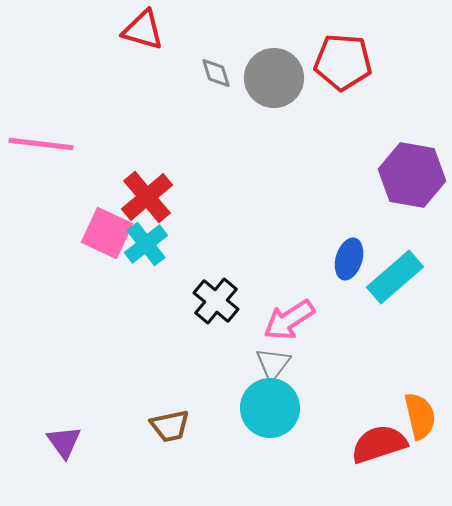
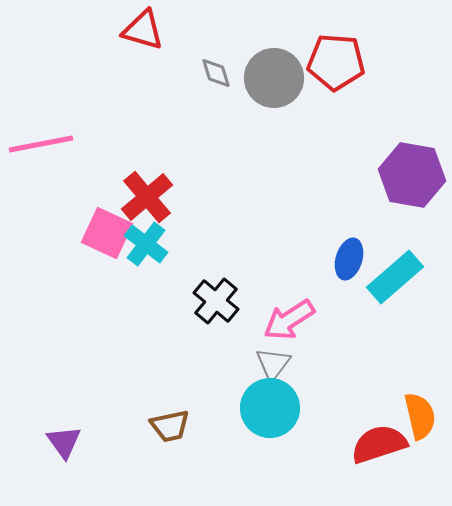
red pentagon: moved 7 px left
pink line: rotated 18 degrees counterclockwise
cyan cross: rotated 15 degrees counterclockwise
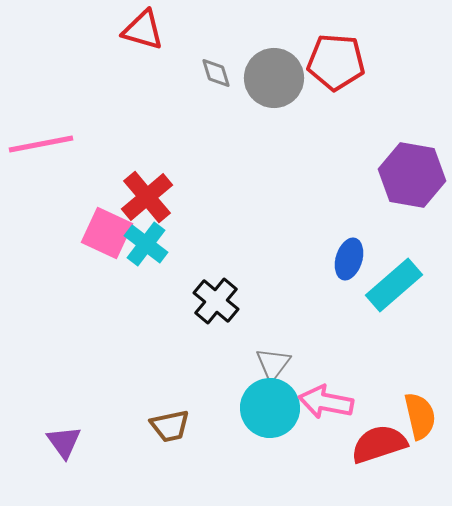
cyan rectangle: moved 1 px left, 8 px down
pink arrow: moved 37 px right, 82 px down; rotated 44 degrees clockwise
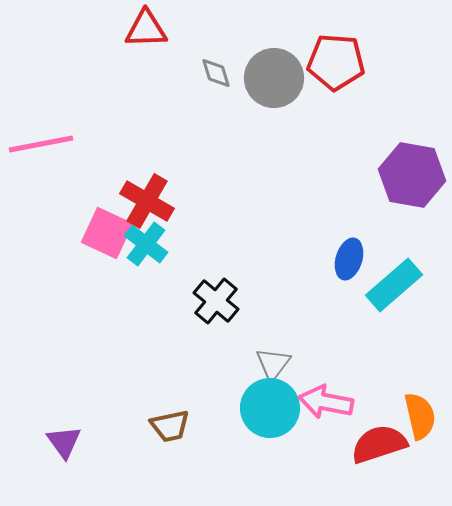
red triangle: moved 3 px right, 1 px up; rotated 18 degrees counterclockwise
red cross: moved 4 px down; rotated 20 degrees counterclockwise
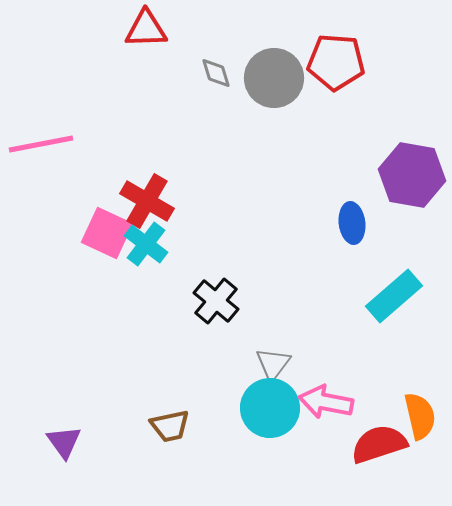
blue ellipse: moved 3 px right, 36 px up; rotated 24 degrees counterclockwise
cyan rectangle: moved 11 px down
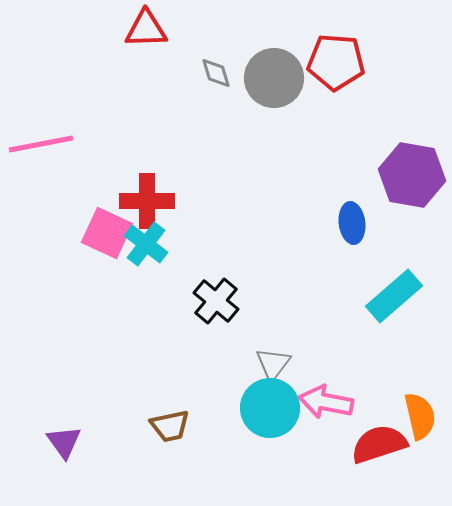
red cross: rotated 30 degrees counterclockwise
